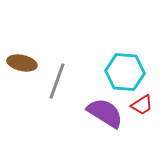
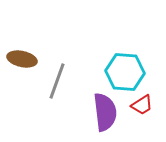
brown ellipse: moved 4 px up
purple semicircle: moved 1 px up; rotated 51 degrees clockwise
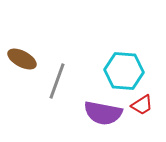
brown ellipse: rotated 16 degrees clockwise
cyan hexagon: moved 1 px left, 1 px up
purple semicircle: moved 2 px left, 1 px down; rotated 108 degrees clockwise
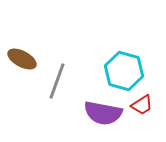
cyan hexagon: rotated 12 degrees clockwise
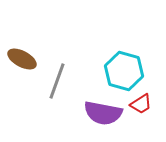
red trapezoid: moved 1 px left, 1 px up
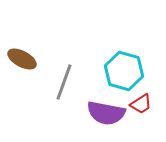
gray line: moved 7 px right, 1 px down
purple semicircle: moved 3 px right
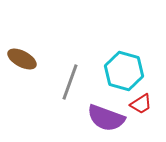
gray line: moved 6 px right
purple semicircle: moved 5 px down; rotated 9 degrees clockwise
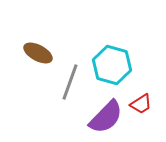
brown ellipse: moved 16 px right, 6 px up
cyan hexagon: moved 12 px left, 6 px up
purple semicircle: moved 1 px up; rotated 66 degrees counterclockwise
